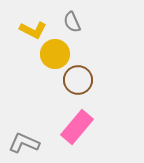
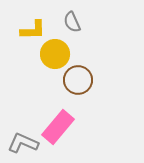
yellow L-shape: rotated 28 degrees counterclockwise
pink rectangle: moved 19 px left
gray L-shape: moved 1 px left
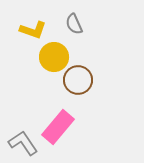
gray semicircle: moved 2 px right, 2 px down
yellow L-shape: rotated 20 degrees clockwise
yellow circle: moved 1 px left, 3 px down
gray L-shape: rotated 32 degrees clockwise
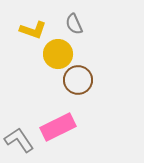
yellow circle: moved 4 px right, 3 px up
pink rectangle: rotated 24 degrees clockwise
gray L-shape: moved 4 px left, 3 px up
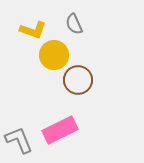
yellow circle: moved 4 px left, 1 px down
pink rectangle: moved 2 px right, 3 px down
gray L-shape: rotated 12 degrees clockwise
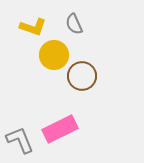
yellow L-shape: moved 3 px up
brown circle: moved 4 px right, 4 px up
pink rectangle: moved 1 px up
gray L-shape: moved 1 px right
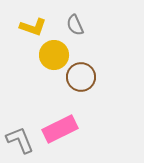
gray semicircle: moved 1 px right, 1 px down
brown circle: moved 1 px left, 1 px down
